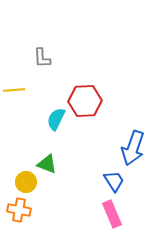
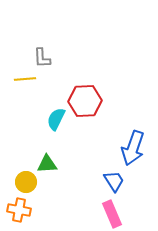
yellow line: moved 11 px right, 11 px up
green triangle: rotated 25 degrees counterclockwise
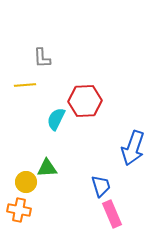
yellow line: moved 6 px down
green triangle: moved 4 px down
blue trapezoid: moved 13 px left, 5 px down; rotated 15 degrees clockwise
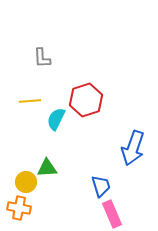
yellow line: moved 5 px right, 16 px down
red hexagon: moved 1 px right, 1 px up; rotated 16 degrees counterclockwise
orange cross: moved 2 px up
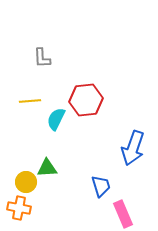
red hexagon: rotated 12 degrees clockwise
pink rectangle: moved 11 px right
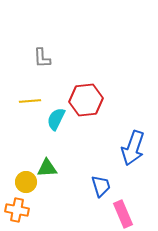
orange cross: moved 2 px left, 2 px down
